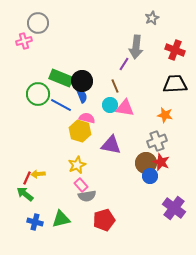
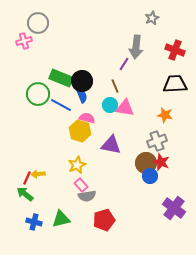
blue cross: moved 1 px left
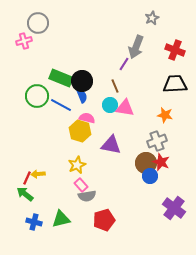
gray arrow: rotated 15 degrees clockwise
green circle: moved 1 px left, 2 px down
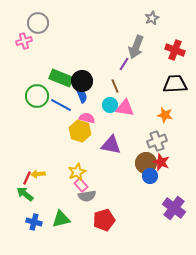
yellow star: moved 7 px down
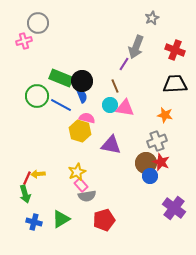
green arrow: rotated 144 degrees counterclockwise
green triangle: rotated 18 degrees counterclockwise
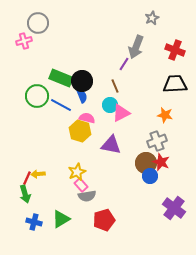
pink triangle: moved 4 px left, 5 px down; rotated 36 degrees counterclockwise
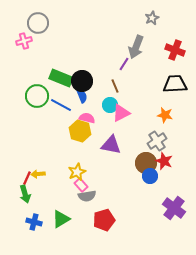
gray cross: rotated 12 degrees counterclockwise
red star: moved 3 px right, 1 px up
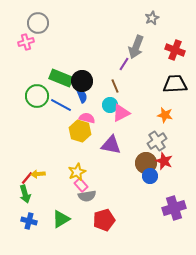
pink cross: moved 2 px right, 1 px down
red line: rotated 16 degrees clockwise
purple cross: rotated 35 degrees clockwise
blue cross: moved 5 px left, 1 px up
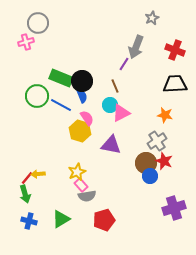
pink semicircle: rotated 42 degrees clockwise
